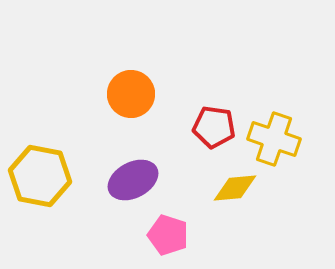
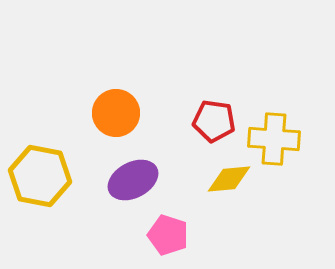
orange circle: moved 15 px left, 19 px down
red pentagon: moved 6 px up
yellow cross: rotated 15 degrees counterclockwise
yellow diamond: moved 6 px left, 9 px up
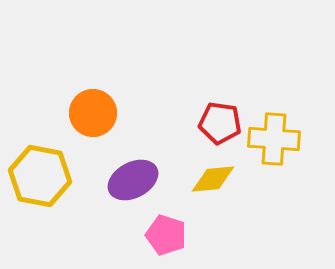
orange circle: moved 23 px left
red pentagon: moved 6 px right, 2 px down
yellow diamond: moved 16 px left
pink pentagon: moved 2 px left
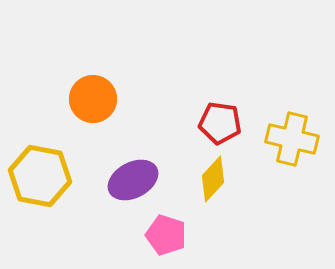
orange circle: moved 14 px up
yellow cross: moved 18 px right; rotated 9 degrees clockwise
yellow diamond: rotated 42 degrees counterclockwise
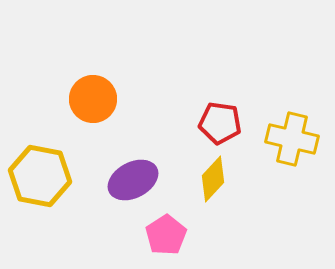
pink pentagon: rotated 21 degrees clockwise
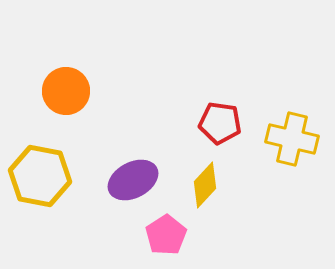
orange circle: moved 27 px left, 8 px up
yellow diamond: moved 8 px left, 6 px down
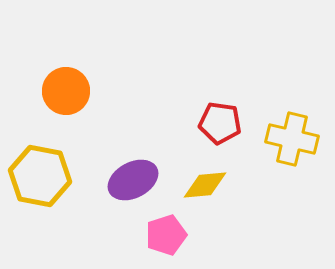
yellow diamond: rotated 42 degrees clockwise
pink pentagon: rotated 15 degrees clockwise
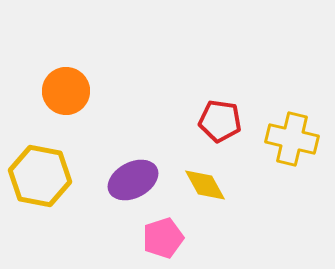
red pentagon: moved 2 px up
yellow diamond: rotated 66 degrees clockwise
pink pentagon: moved 3 px left, 3 px down
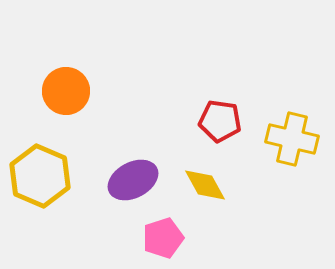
yellow hexagon: rotated 12 degrees clockwise
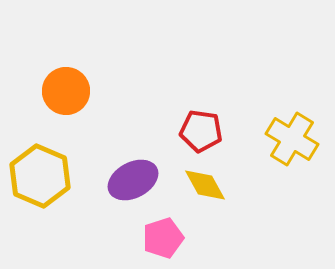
red pentagon: moved 19 px left, 10 px down
yellow cross: rotated 18 degrees clockwise
